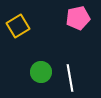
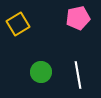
yellow square: moved 2 px up
white line: moved 8 px right, 3 px up
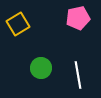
green circle: moved 4 px up
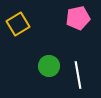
green circle: moved 8 px right, 2 px up
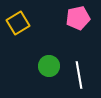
yellow square: moved 1 px up
white line: moved 1 px right
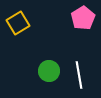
pink pentagon: moved 5 px right; rotated 20 degrees counterclockwise
green circle: moved 5 px down
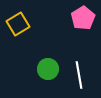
yellow square: moved 1 px down
green circle: moved 1 px left, 2 px up
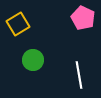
pink pentagon: rotated 15 degrees counterclockwise
green circle: moved 15 px left, 9 px up
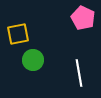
yellow square: moved 10 px down; rotated 20 degrees clockwise
white line: moved 2 px up
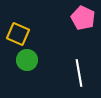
yellow square: rotated 35 degrees clockwise
green circle: moved 6 px left
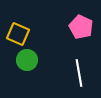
pink pentagon: moved 2 px left, 9 px down
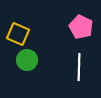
white line: moved 6 px up; rotated 12 degrees clockwise
